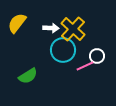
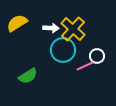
yellow semicircle: rotated 20 degrees clockwise
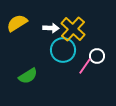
pink line: rotated 30 degrees counterclockwise
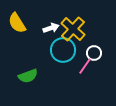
yellow semicircle: rotated 90 degrees counterclockwise
white arrow: rotated 21 degrees counterclockwise
white circle: moved 3 px left, 3 px up
green semicircle: rotated 12 degrees clockwise
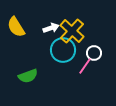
yellow semicircle: moved 1 px left, 4 px down
yellow cross: moved 1 px left, 2 px down
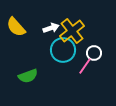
yellow semicircle: rotated 10 degrees counterclockwise
yellow cross: rotated 10 degrees clockwise
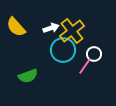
white circle: moved 1 px down
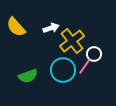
yellow cross: moved 10 px down
cyan circle: moved 20 px down
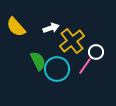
white circle: moved 2 px right, 2 px up
cyan circle: moved 6 px left, 1 px up
green semicircle: moved 10 px right, 15 px up; rotated 96 degrees counterclockwise
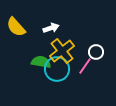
yellow cross: moved 10 px left, 10 px down
green semicircle: moved 3 px right, 1 px down; rotated 54 degrees counterclockwise
